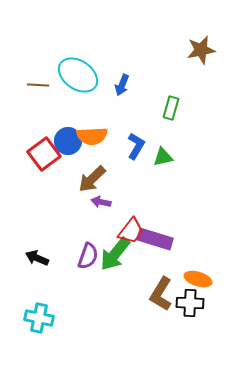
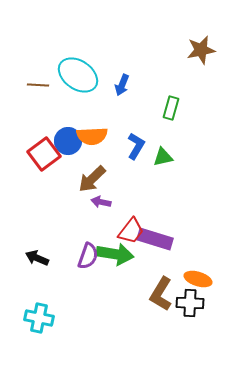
green arrow: rotated 120 degrees counterclockwise
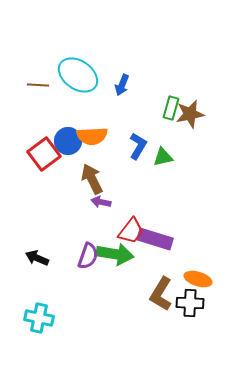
brown star: moved 11 px left, 64 px down
blue L-shape: moved 2 px right
brown arrow: rotated 108 degrees clockwise
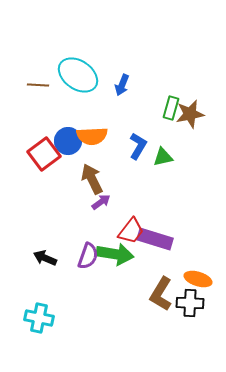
purple arrow: rotated 132 degrees clockwise
black arrow: moved 8 px right
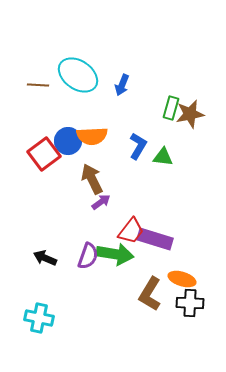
green triangle: rotated 20 degrees clockwise
orange ellipse: moved 16 px left
brown L-shape: moved 11 px left
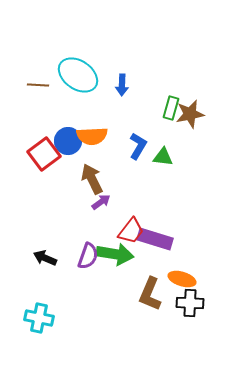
blue arrow: rotated 20 degrees counterclockwise
brown L-shape: rotated 8 degrees counterclockwise
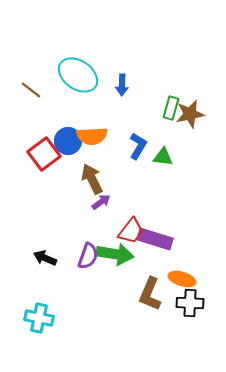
brown line: moved 7 px left, 5 px down; rotated 35 degrees clockwise
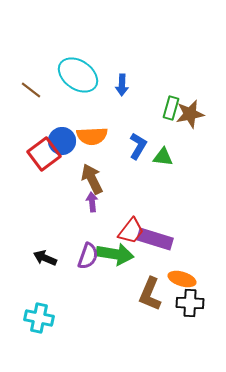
blue circle: moved 6 px left
purple arrow: moved 9 px left; rotated 60 degrees counterclockwise
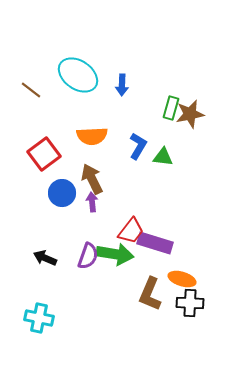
blue circle: moved 52 px down
purple rectangle: moved 4 px down
